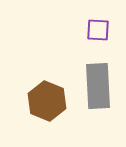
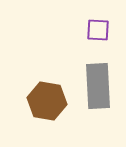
brown hexagon: rotated 12 degrees counterclockwise
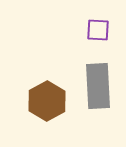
brown hexagon: rotated 21 degrees clockwise
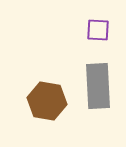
brown hexagon: rotated 21 degrees counterclockwise
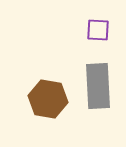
brown hexagon: moved 1 px right, 2 px up
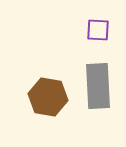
brown hexagon: moved 2 px up
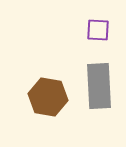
gray rectangle: moved 1 px right
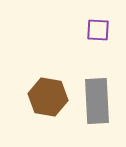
gray rectangle: moved 2 px left, 15 px down
